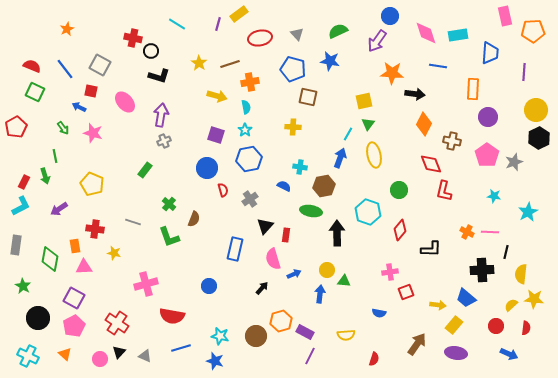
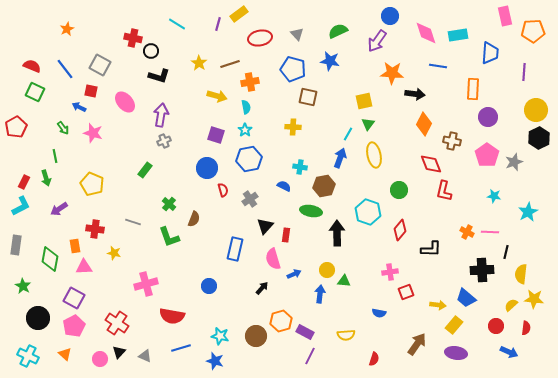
green arrow at (45, 176): moved 1 px right, 2 px down
blue arrow at (509, 354): moved 2 px up
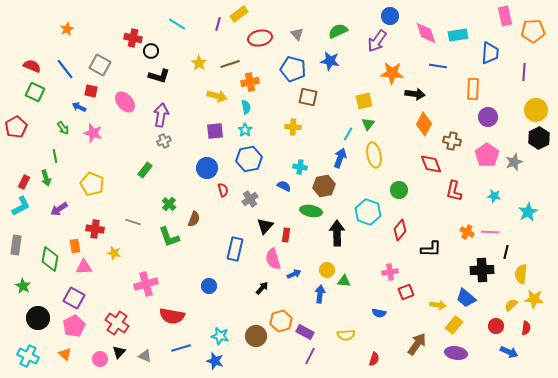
purple square at (216, 135): moved 1 px left, 4 px up; rotated 24 degrees counterclockwise
red L-shape at (444, 191): moved 10 px right
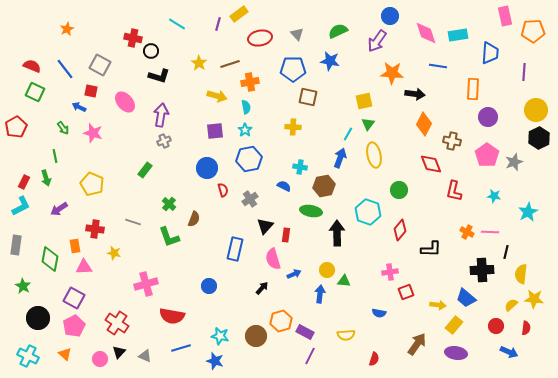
blue pentagon at (293, 69): rotated 15 degrees counterclockwise
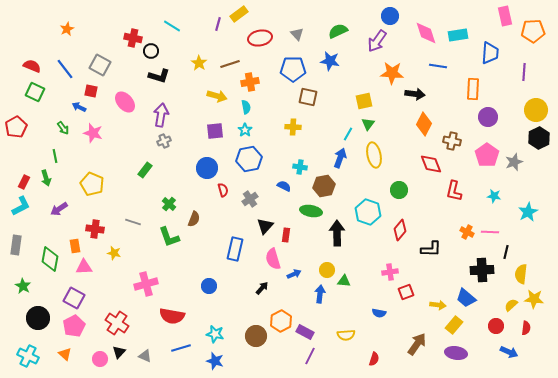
cyan line at (177, 24): moved 5 px left, 2 px down
orange hexagon at (281, 321): rotated 10 degrees counterclockwise
cyan star at (220, 336): moved 5 px left, 2 px up
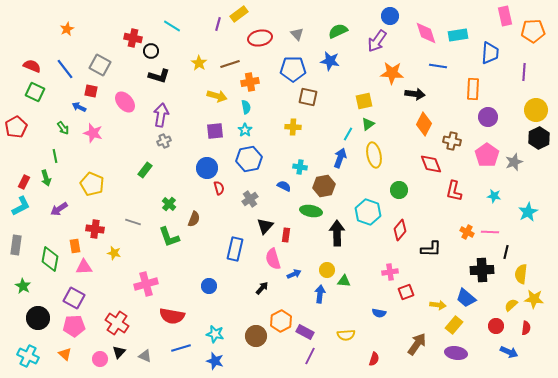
green triangle at (368, 124): rotated 16 degrees clockwise
red semicircle at (223, 190): moved 4 px left, 2 px up
pink pentagon at (74, 326): rotated 25 degrees clockwise
